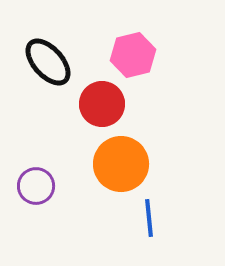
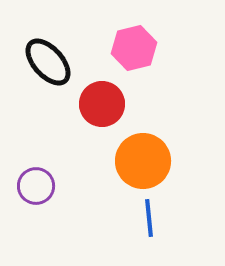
pink hexagon: moved 1 px right, 7 px up
orange circle: moved 22 px right, 3 px up
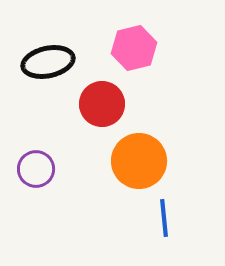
black ellipse: rotated 60 degrees counterclockwise
orange circle: moved 4 px left
purple circle: moved 17 px up
blue line: moved 15 px right
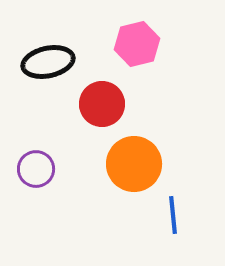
pink hexagon: moved 3 px right, 4 px up
orange circle: moved 5 px left, 3 px down
blue line: moved 9 px right, 3 px up
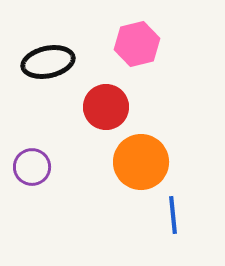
red circle: moved 4 px right, 3 px down
orange circle: moved 7 px right, 2 px up
purple circle: moved 4 px left, 2 px up
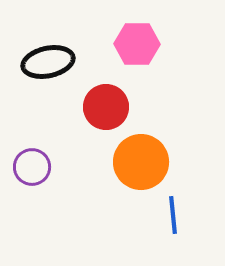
pink hexagon: rotated 15 degrees clockwise
